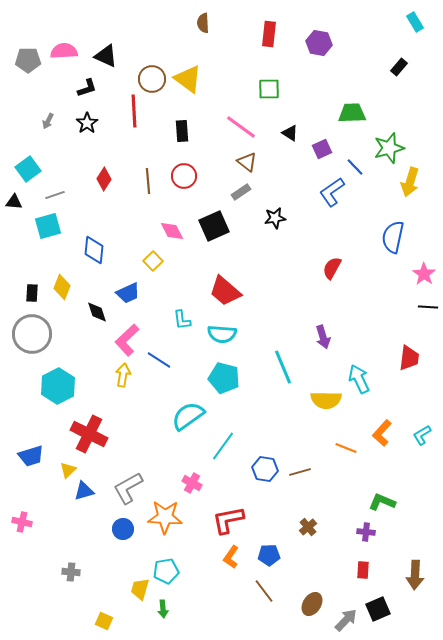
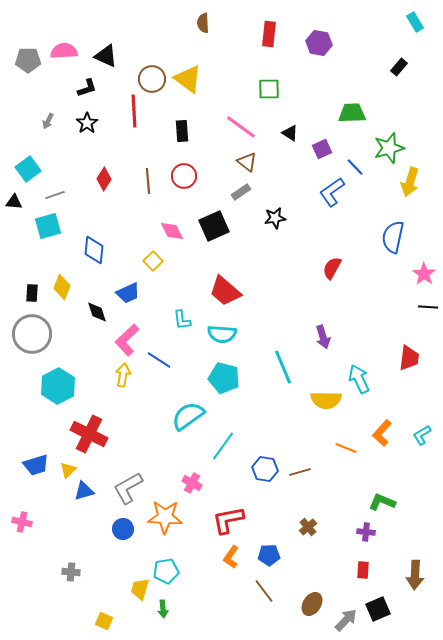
blue trapezoid at (31, 456): moved 5 px right, 9 px down
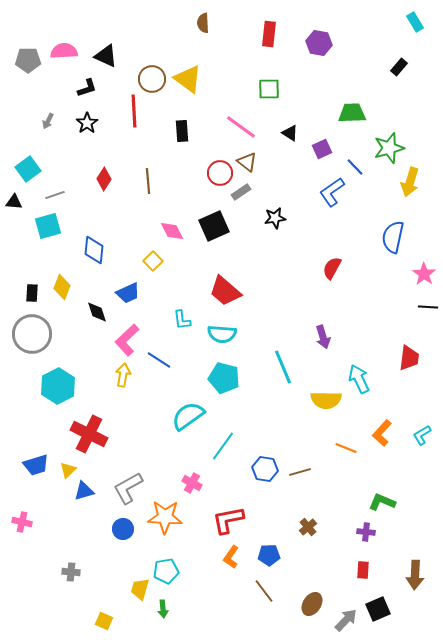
red circle at (184, 176): moved 36 px right, 3 px up
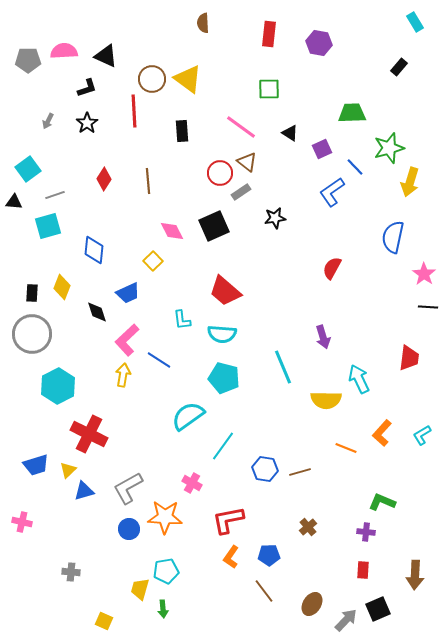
blue circle at (123, 529): moved 6 px right
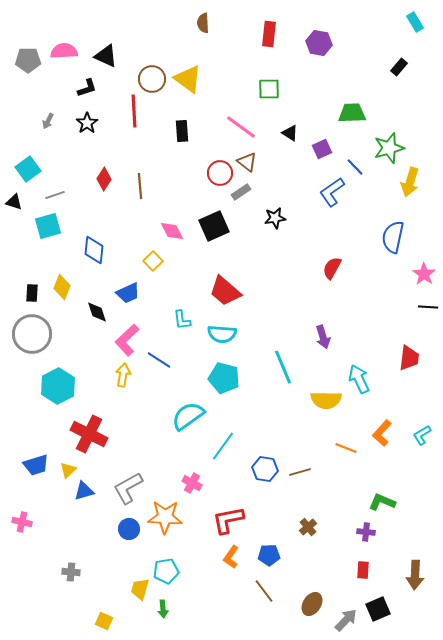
brown line at (148, 181): moved 8 px left, 5 px down
black triangle at (14, 202): rotated 12 degrees clockwise
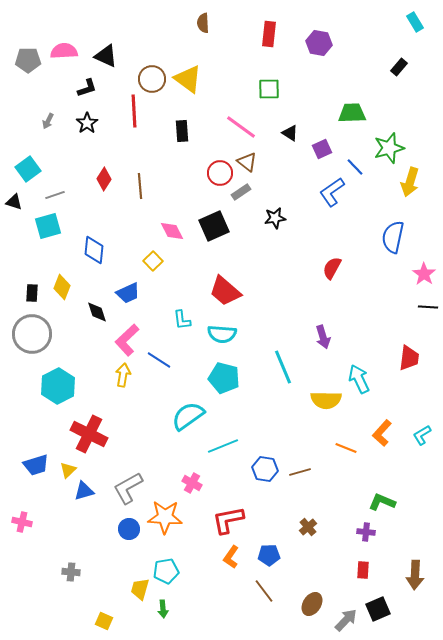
cyan line at (223, 446): rotated 32 degrees clockwise
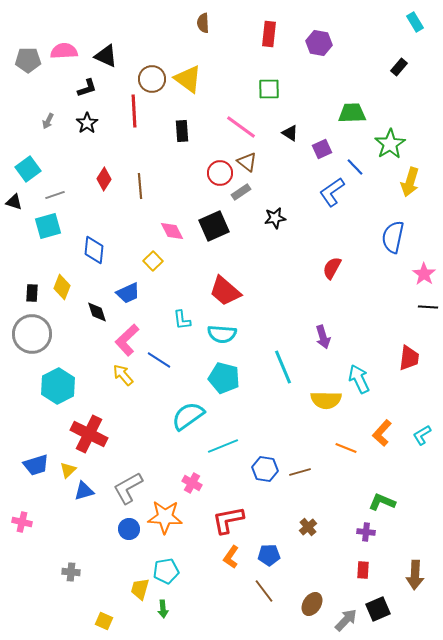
green star at (389, 148): moved 1 px right, 4 px up; rotated 16 degrees counterclockwise
yellow arrow at (123, 375): rotated 50 degrees counterclockwise
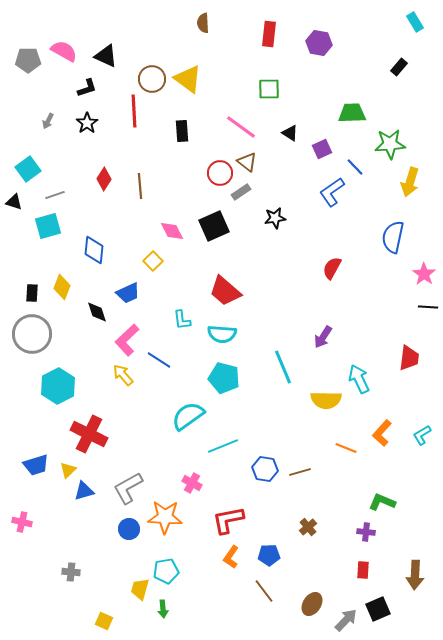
pink semicircle at (64, 51): rotated 32 degrees clockwise
green star at (390, 144): rotated 28 degrees clockwise
purple arrow at (323, 337): rotated 50 degrees clockwise
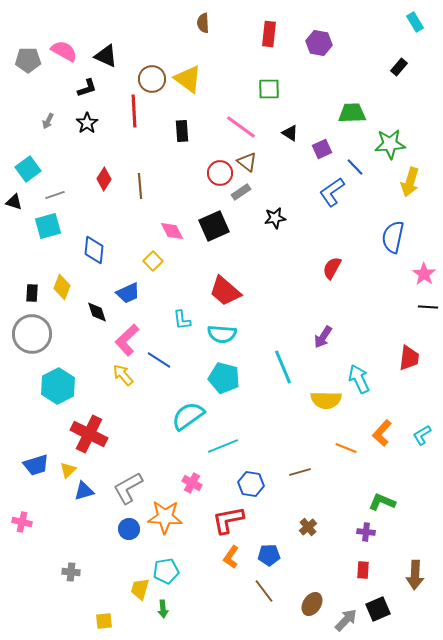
blue hexagon at (265, 469): moved 14 px left, 15 px down
yellow square at (104, 621): rotated 30 degrees counterclockwise
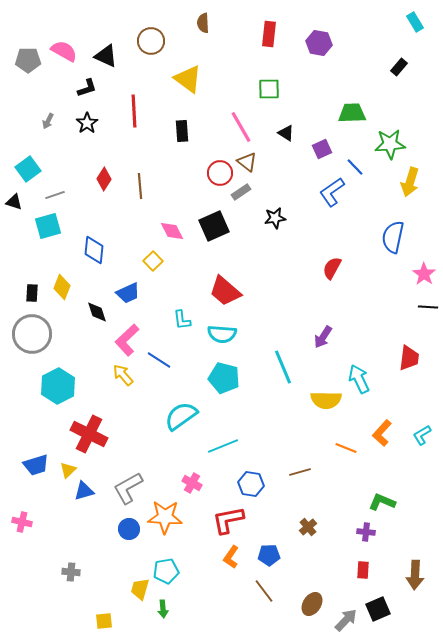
brown circle at (152, 79): moved 1 px left, 38 px up
pink line at (241, 127): rotated 24 degrees clockwise
black triangle at (290, 133): moved 4 px left
cyan semicircle at (188, 416): moved 7 px left
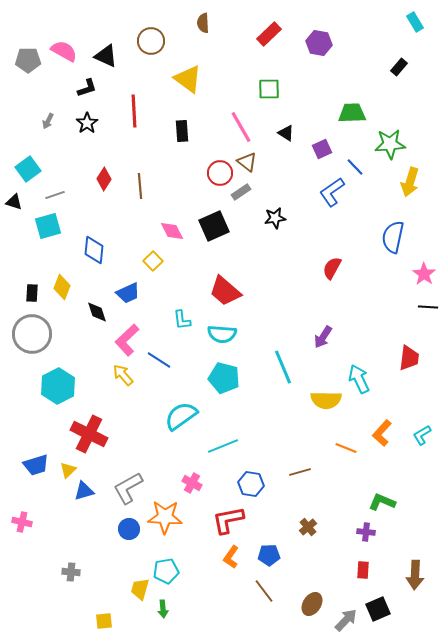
red rectangle at (269, 34): rotated 40 degrees clockwise
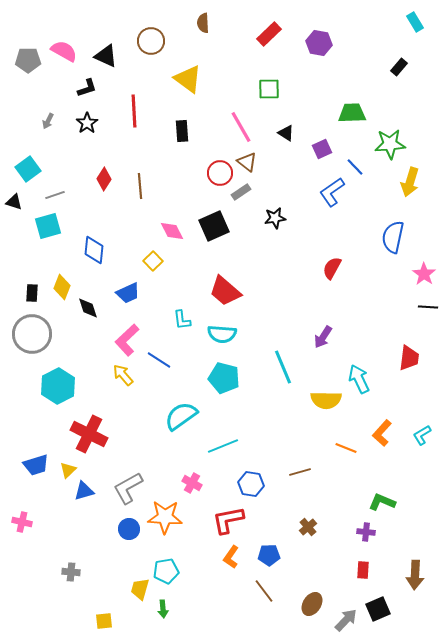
black diamond at (97, 312): moved 9 px left, 4 px up
